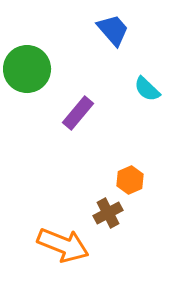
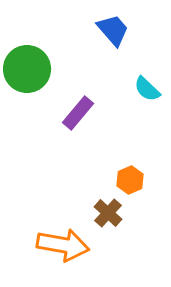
brown cross: rotated 20 degrees counterclockwise
orange arrow: rotated 12 degrees counterclockwise
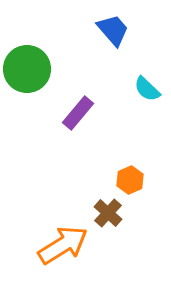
orange arrow: rotated 42 degrees counterclockwise
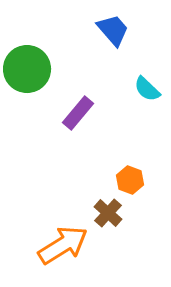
orange hexagon: rotated 16 degrees counterclockwise
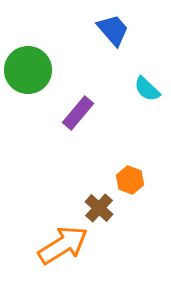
green circle: moved 1 px right, 1 px down
brown cross: moved 9 px left, 5 px up
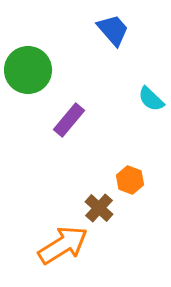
cyan semicircle: moved 4 px right, 10 px down
purple rectangle: moved 9 px left, 7 px down
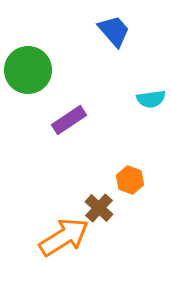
blue trapezoid: moved 1 px right, 1 px down
cyan semicircle: rotated 52 degrees counterclockwise
purple rectangle: rotated 16 degrees clockwise
orange arrow: moved 1 px right, 8 px up
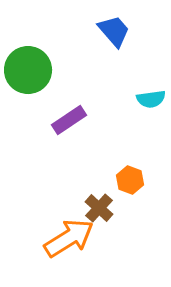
orange arrow: moved 5 px right, 1 px down
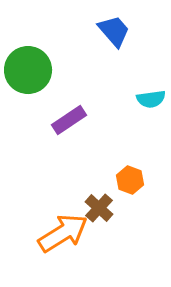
orange arrow: moved 6 px left, 5 px up
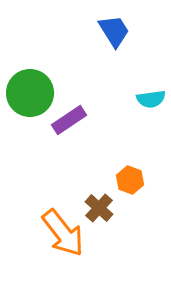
blue trapezoid: rotated 9 degrees clockwise
green circle: moved 2 px right, 23 px down
orange arrow: rotated 84 degrees clockwise
